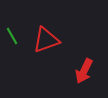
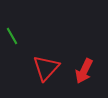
red triangle: moved 28 px down; rotated 28 degrees counterclockwise
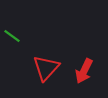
green line: rotated 24 degrees counterclockwise
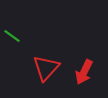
red arrow: moved 1 px down
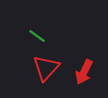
green line: moved 25 px right
